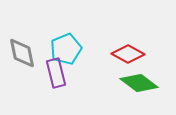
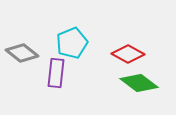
cyan pentagon: moved 6 px right, 6 px up
gray diamond: rotated 40 degrees counterclockwise
purple rectangle: rotated 20 degrees clockwise
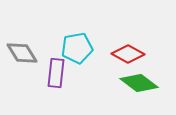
cyan pentagon: moved 5 px right, 5 px down; rotated 12 degrees clockwise
gray diamond: rotated 20 degrees clockwise
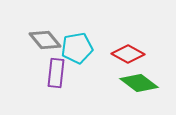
gray diamond: moved 23 px right, 13 px up; rotated 8 degrees counterclockwise
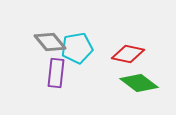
gray diamond: moved 5 px right, 2 px down
red diamond: rotated 16 degrees counterclockwise
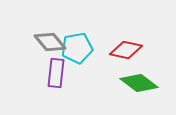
red diamond: moved 2 px left, 4 px up
